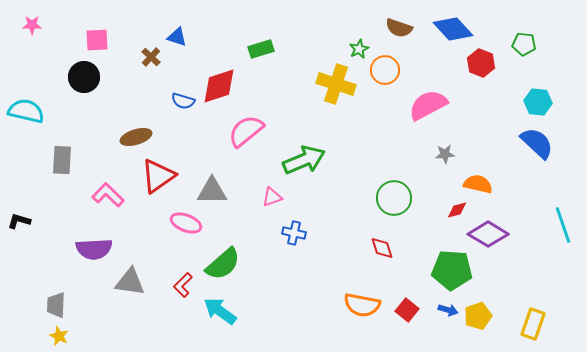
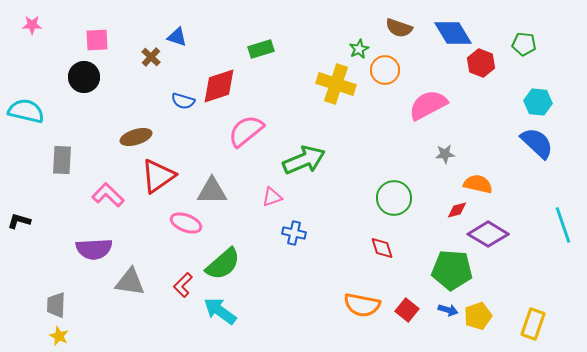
blue diamond at (453, 29): moved 4 px down; rotated 12 degrees clockwise
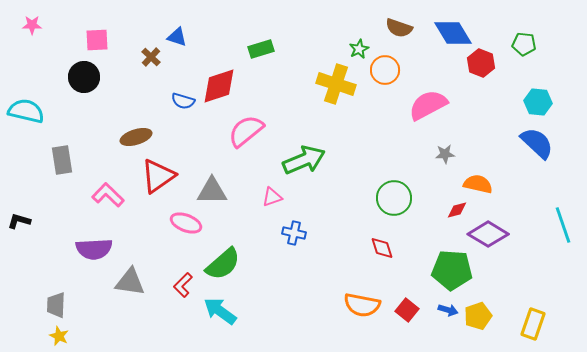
gray rectangle at (62, 160): rotated 12 degrees counterclockwise
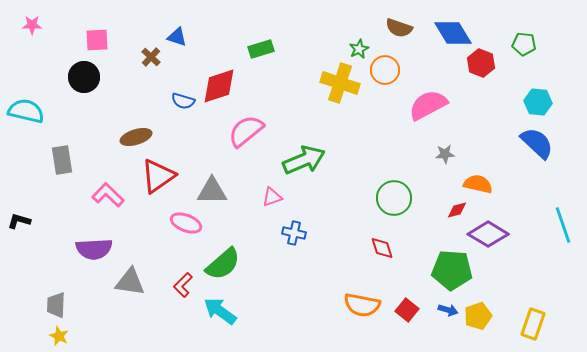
yellow cross at (336, 84): moved 4 px right, 1 px up
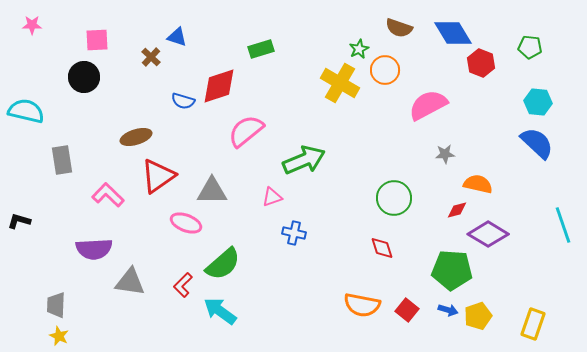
green pentagon at (524, 44): moved 6 px right, 3 px down
yellow cross at (340, 83): rotated 12 degrees clockwise
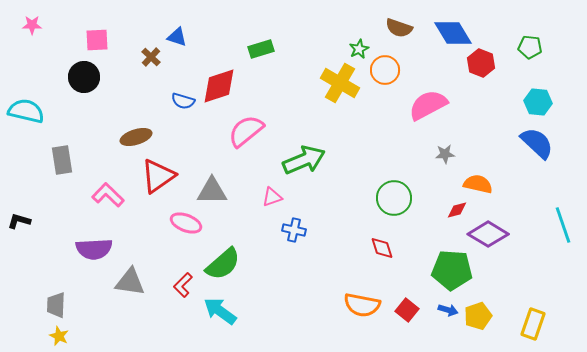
blue cross at (294, 233): moved 3 px up
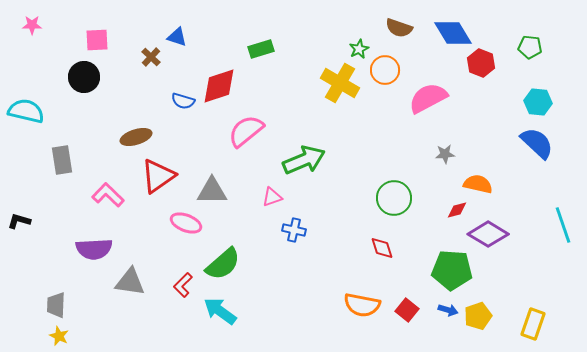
pink semicircle at (428, 105): moved 7 px up
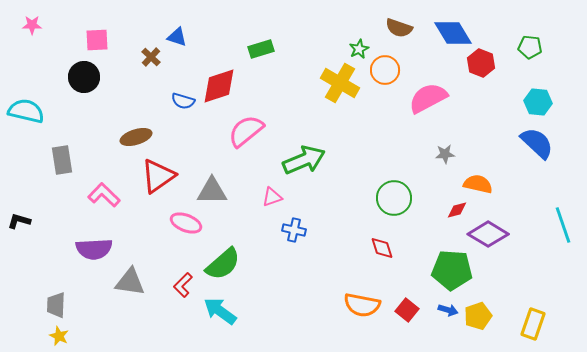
pink L-shape at (108, 195): moved 4 px left
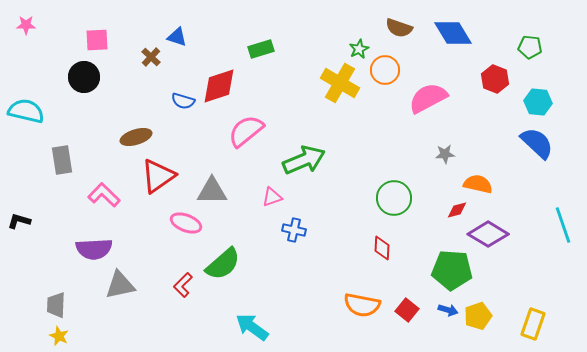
pink star at (32, 25): moved 6 px left
red hexagon at (481, 63): moved 14 px right, 16 px down
red diamond at (382, 248): rotated 20 degrees clockwise
gray triangle at (130, 282): moved 10 px left, 3 px down; rotated 20 degrees counterclockwise
cyan arrow at (220, 311): moved 32 px right, 16 px down
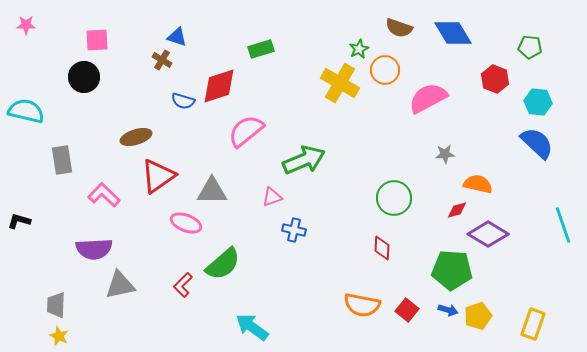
brown cross at (151, 57): moved 11 px right, 3 px down; rotated 12 degrees counterclockwise
